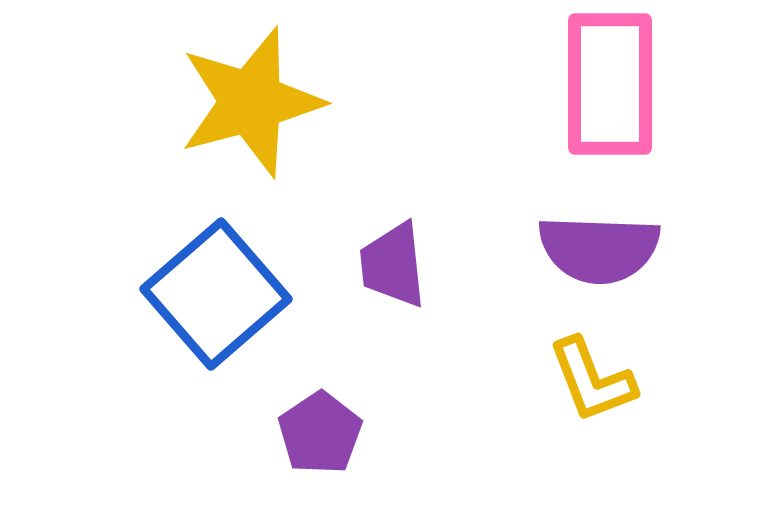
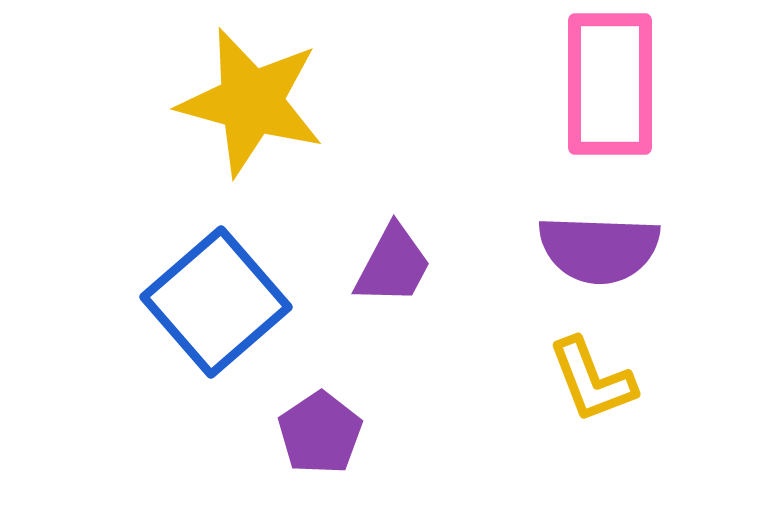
yellow star: rotated 30 degrees clockwise
purple trapezoid: rotated 146 degrees counterclockwise
blue square: moved 8 px down
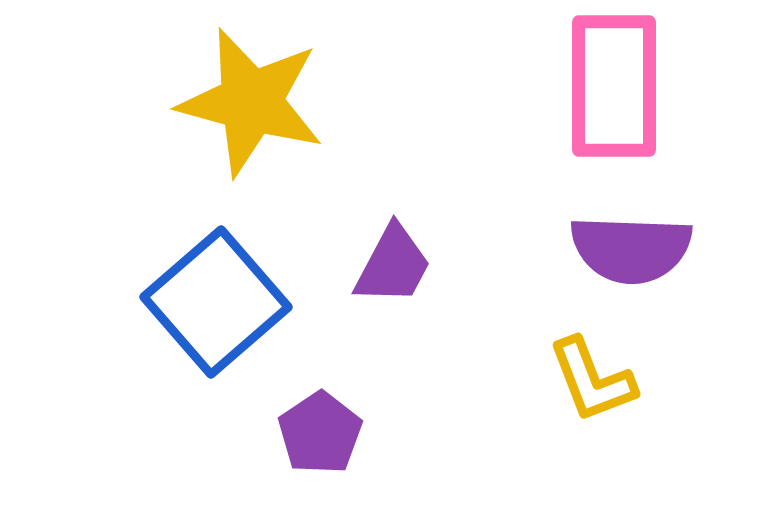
pink rectangle: moved 4 px right, 2 px down
purple semicircle: moved 32 px right
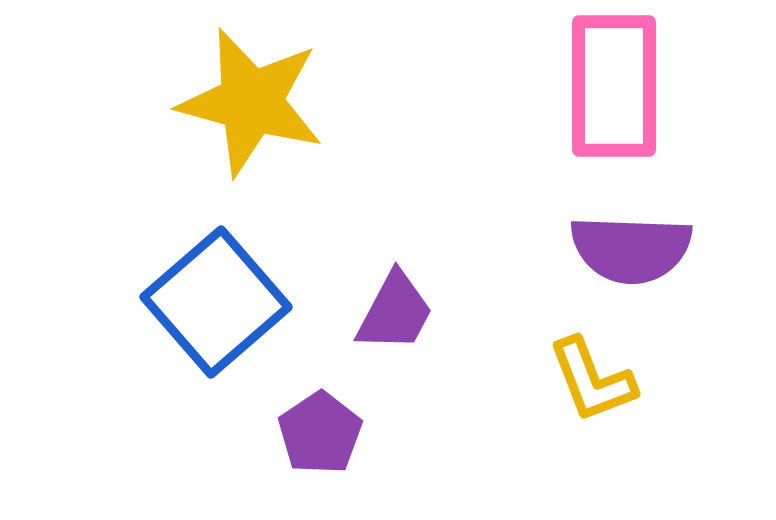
purple trapezoid: moved 2 px right, 47 px down
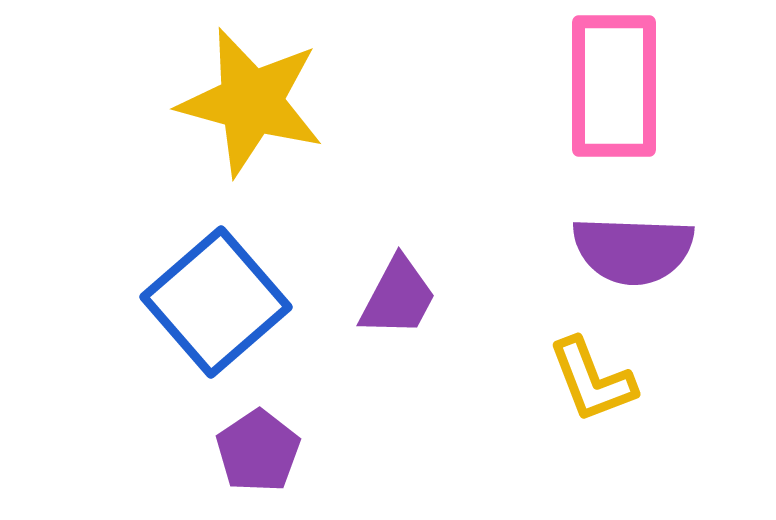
purple semicircle: moved 2 px right, 1 px down
purple trapezoid: moved 3 px right, 15 px up
purple pentagon: moved 62 px left, 18 px down
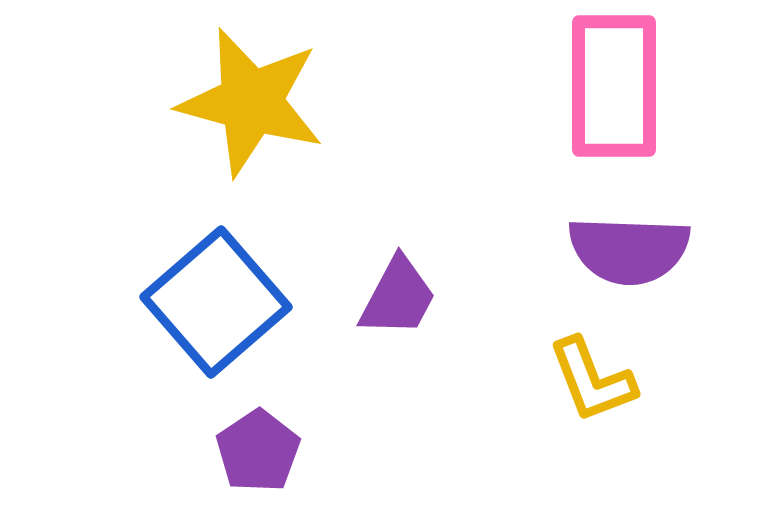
purple semicircle: moved 4 px left
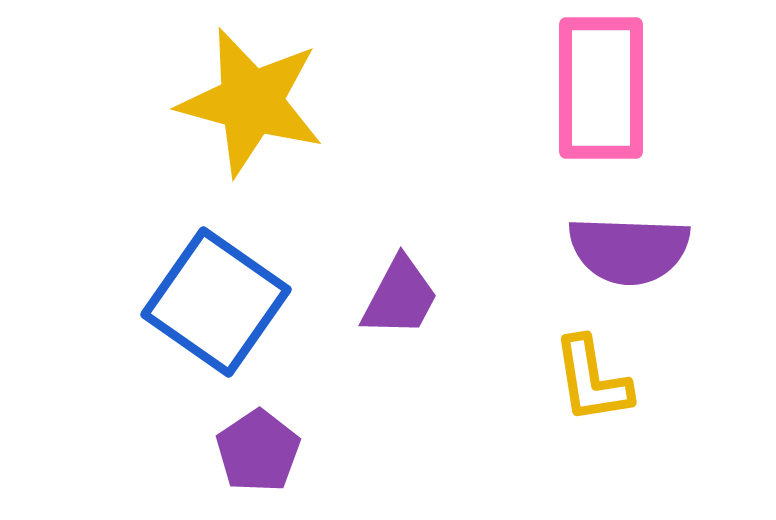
pink rectangle: moved 13 px left, 2 px down
purple trapezoid: moved 2 px right
blue square: rotated 14 degrees counterclockwise
yellow L-shape: rotated 12 degrees clockwise
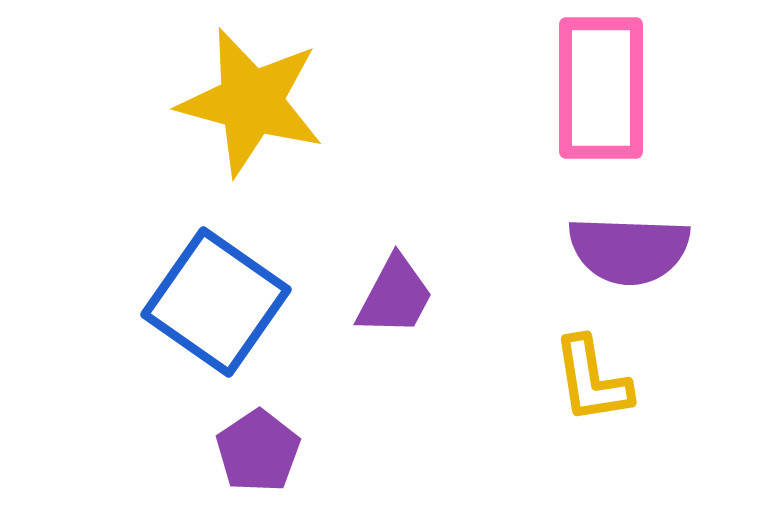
purple trapezoid: moved 5 px left, 1 px up
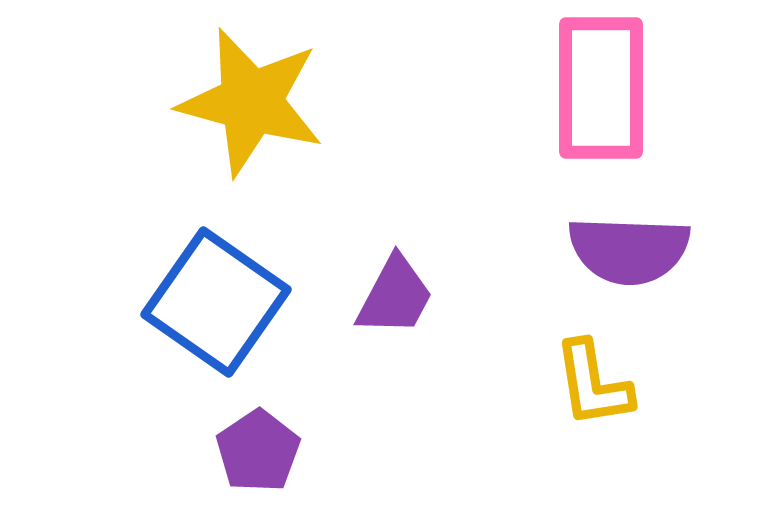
yellow L-shape: moved 1 px right, 4 px down
